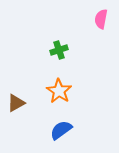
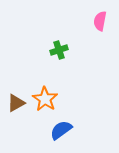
pink semicircle: moved 1 px left, 2 px down
orange star: moved 14 px left, 8 px down
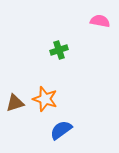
pink semicircle: rotated 90 degrees clockwise
orange star: rotated 15 degrees counterclockwise
brown triangle: moved 1 px left; rotated 12 degrees clockwise
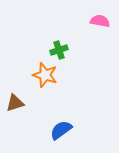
orange star: moved 24 px up
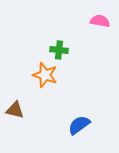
green cross: rotated 24 degrees clockwise
brown triangle: moved 7 px down; rotated 30 degrees clockwise
blue semicircle: moved 18 px right, 5 px up
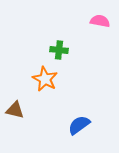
orange star: moved 4 px down; rotated 10 degrees clockwise
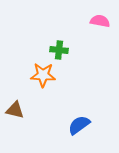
orange star: moved 2 px left, 4 px up; rotated 25 degrees counterclockwise
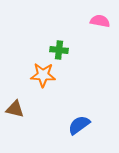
brown triangle: moved 1 px up
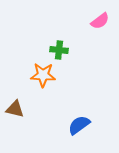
pink semicircle: rotated 132 degrees clockwise
